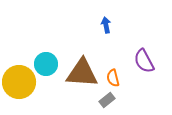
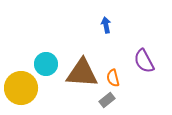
yellow circle: moved 2 px right, 6 px down
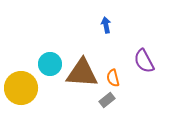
cyan circle: moved 4 px right
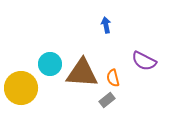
purple semicircle: rotated 35 degrees counterclockwise
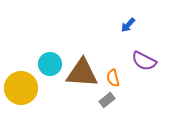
blue arrow: moved 22 px right; rotated 126 degrees counterclockwise
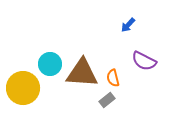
yellow circle: moved 2 px right
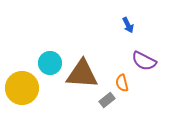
blue arrow: rotated 70 degrees counterclockwise
cyan circle: moved 1 px up
brown triangle: moved 1 px down
orange semicircle: moved 9 px right, 5 px down
yellow circle: moved 1 px left
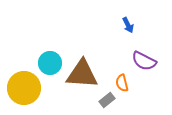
yellow circle: moved 2 px right
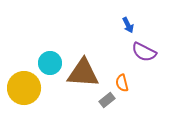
purple semicircle: moved 9 px up
brown triangle: moved 1 px right, 1 px up
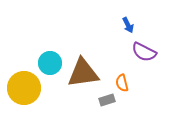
brown triangle: rotated 12 degrees counterclockwise
gray rectangle: rotated 21 degrees clockwise
